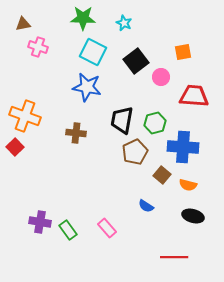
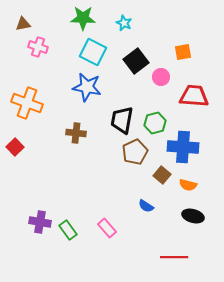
orange cross: moved 2 px right, 13 px up
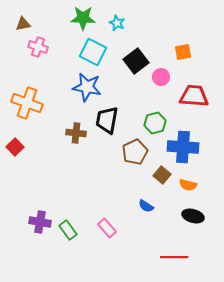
cyan star: moved 7 px left
black trapezoid: moved 15 px left
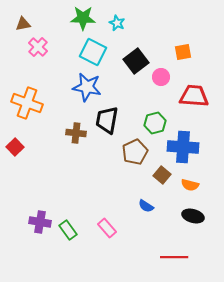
pink cross: rotated 24 degrees clockwise
orange semicircle: moved 2 px right
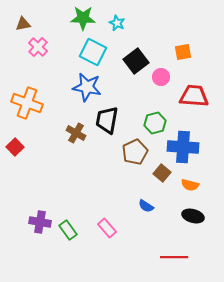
brown cross: rotated 24 degrees clockwise
brown square: moved 2 px up
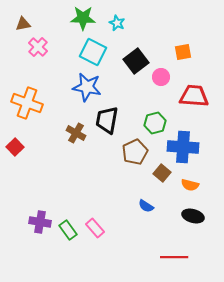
pink rectangle: moved 12 px left
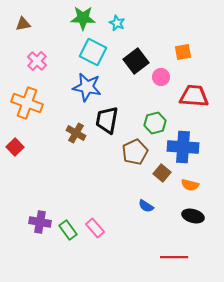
pink cross: moved 1 px left, 14 px down
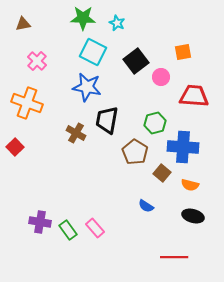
brown pentagon: rotated 15 degrees counterclockwise
